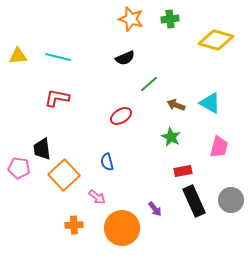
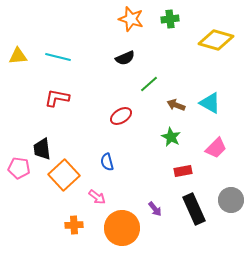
pink trapezoid: moved 3 px left, 1 px down; rotated 30 degrees clockwise
black rectangle: moved 8 px down
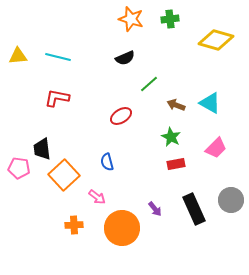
red rectangle: moved 7 px left, 7 px up
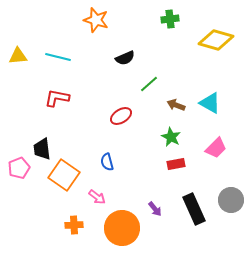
orange star: moved 35 px left, 1 px down
pink pentagon: rotated 30 degrees counterclockwise
orange square: rotated 12 degrees counterclockwise
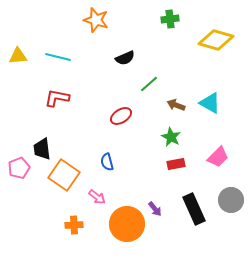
pink trapezoid: moved 2 px right, 9 px down
orange circle: moved 5 px right, 4 px up
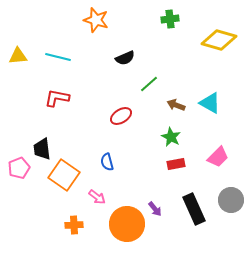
yellow diamond: moved 3 px right
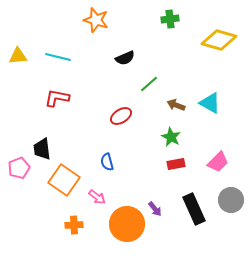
pink trapezoid: moved 5 px down
orange square: moved 5 px down
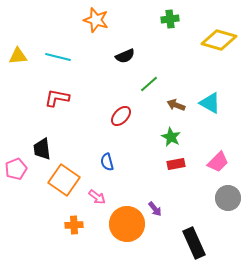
black semicircle: moved 2 px up
red ellipse: rotated 15 degrees counterclockwise
pink pentagon: moved 3 px left, 1 px down
gray circle: moved 3 px left, 2 px up
black rectangle: moved 34 px down
